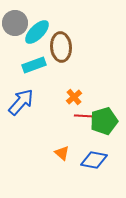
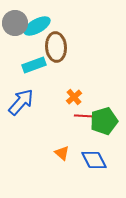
cyan ellipse: moved 6 px up; rotated 16 degrees clockwise
brown ellipse: moved 5 px left
blue diamond: rotated 52 degrees clockwise
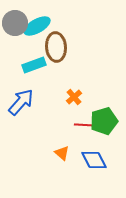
red line: moved 9 px down
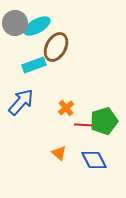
brown ellipse: rotated 32 degrees clockwise
orange cross: moved 8 px left, 11 px down
orange triangle: moved 3 px left
